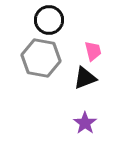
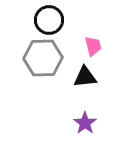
pink trapezoid: moved 5 px up
gray hexagon: moved 2 px right; rotated 12 degrees counterclockwise
black triangle: moved 1 px up; rotated 15 degrees clockwise
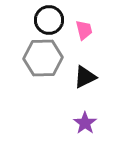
pink trapezoid: moved 9 px left, 16 px up
black triangle: rotated 20 degrees counterclockwise
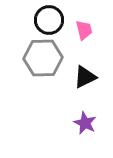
purple star: rotated 10 degrees counterclockwise
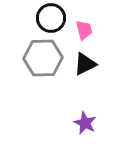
black circle: moved 2 px right, 2 px up
black triangle: moved 13 px up
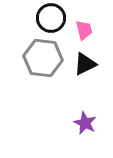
gray hexagon: rotated 9 degrees clockwise
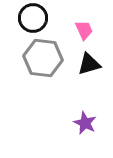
black circle: moved 18 px left
pink trapezoid: rotated 10 degrees counterclockwise
black triangle: moved 4 px right; rotated 10 degrees clockwise
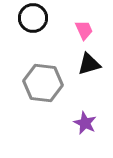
gray hexagon: moved 25 px down
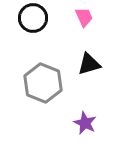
pink trapezoid: moved 13 px up
gray hexagon: rotated 15 degrees clockwise
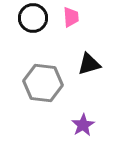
pink trapezoid: moved 13 px left; rotated 20 degrees clockwise
gray hexagon: rotated 15 degrees counterclockwise
purple star: moved 2 px left, 2 px down; rotated 15 degrees clockwise
